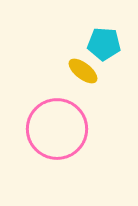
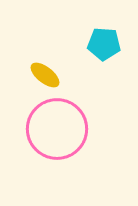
yellow ellipse: moved 38 px left, 4 px down
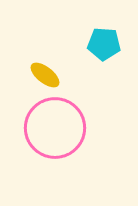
pink circle: moved 2 px left, 1 px up
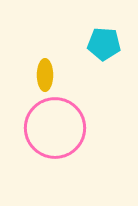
yellow ellipse: rotated 52 degrees clockwise
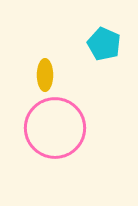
cyan pentagon: rotated 20 degrees clockwise
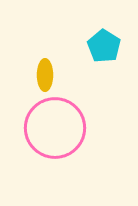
cyan pentagon: moved 2 px down; rotated 8 degrees clockwise
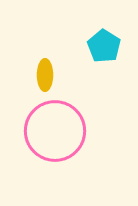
pink circle: moved 3 px down
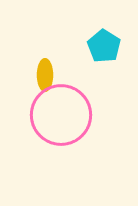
pink circle: moved 6 px right, 16 px up
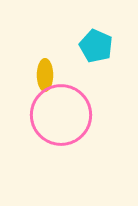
cyan pentagon: moved 8 px left; rotated 8 degrees counterclockwise
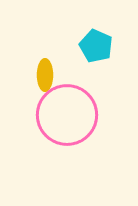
pink circle: moved 6 px right
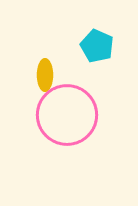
cyan pentagon: moved 1 px right
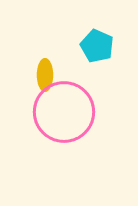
pink circle: moved 3 px left, 3 px up
